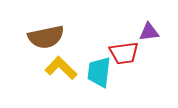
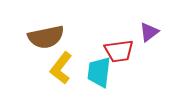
purple triangle: rotated 30 degrees counterclockwise
red trapezoid: moved 5 px left, 2 px up
yellow L-shape: rotated 96 degrees counterclockwise
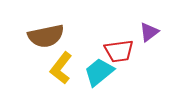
brown semicircle: moved 1 px up
cyan trapezoid: rotated 44 degrees clockwise
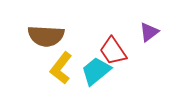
brown semicircle: rotated 15 degrees clockwise
red trapezoid: moved 6 px left; rotated 64 degrees clockwise
cyan trapezoid: moved 3 px left, 1 px up
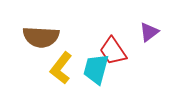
brown semicircle: moved 5 px left, 1 px down
cyan trapezoid: moved 2 px up; rotated 36 degrees counterclockwise
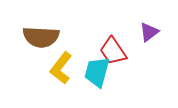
cyan trapezoid: moved 1 px right, 3 px down
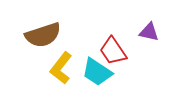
purple triangle: rotated 50 degrees clockwise
brown semicircle: moved 2 px right, 2 px up; rotated 21 degrees counterclockwise
cyan trapezoid: rotated 72 degrees counterclockwise
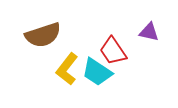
yellow L-shape: moved 6 px right, 1 px down
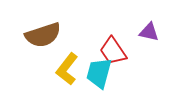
cyan trapezoid: moved 2 px right, 1 px down; rotated 72 degrees clockwise
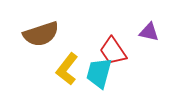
brown semicircle: moved 2 px left, 1 px up
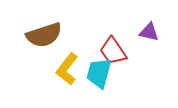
brown semicircle: moved 3 px right, 1 px down
